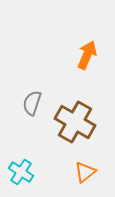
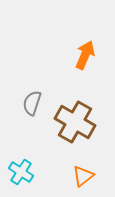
orange arrow: moved 2 px left
orange triangle: moved 2 px left, 4 px down
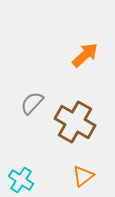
orange arrow: rotated 24 degrees clockwise
gray semicircle: rotated 25 degrees clockwise
cyan cross: moved 8 px down
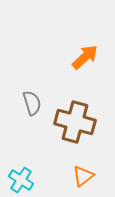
orange arrow: moved 2 px down
gray semicircle: rotated 120 degrees clockwise
brown cross: rotated 15 degrees counterclockwise
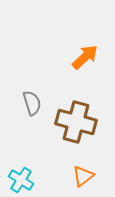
brown cross: moved 1 px right
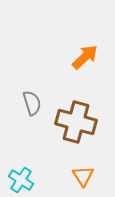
orange triangle: rotated 25 degrees counterclockwise
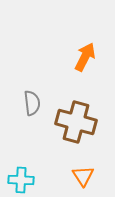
orange arrow: rotated 20 degrees counterclockwise
gray semicircle: rotated 10 degrees clockwise
cyan cross: rotated 30 degrees counterclockwise
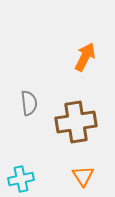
gray semicircle: moved 3 px left
brown cross: rotated 24 degrees counterclockwise
cyan cross: moved 1 px up; rotated 15 degrees counterclockwise
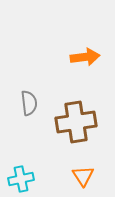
orange arrow: rotated 56 degrees clockwise
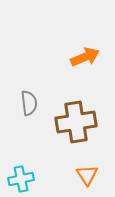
orange arrow: rotated 16 degrees counterclockwise
orange triangle: moved 4 px right, 1 px up
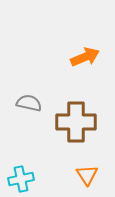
gray semicircle: rotated 70 degrees counterclockwise
brown cross: rotated 9 degrees clockwise
